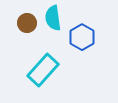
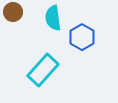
brown circle: moved 14 px left, 11 px up
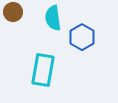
cyan rectangle: rotated 32 degrees counterclockwise
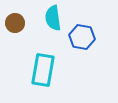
brown circle: moved 2 px right, 11 px down
blue hexagon: rotated 20 degrees counterclockwise
